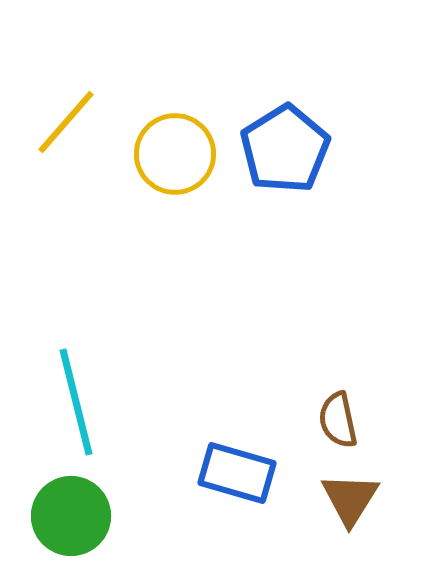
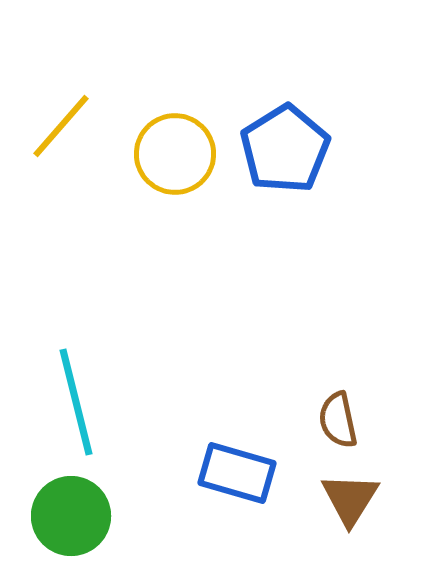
yellow line: moved 5 px left, 4 px down
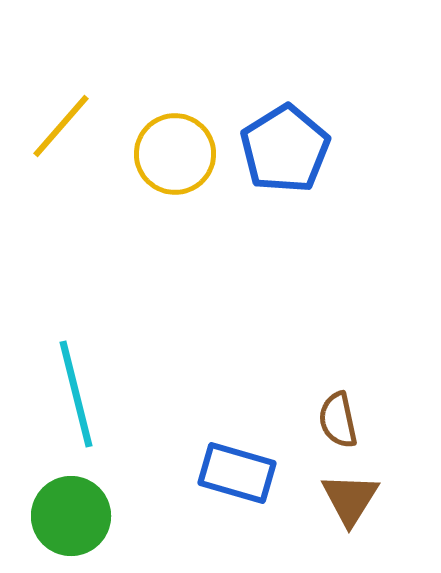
cyan line: moved 8 px up
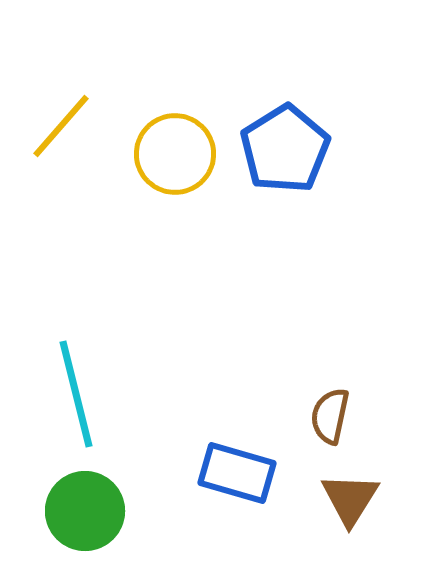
brown semicircle: moved 8 px left, 4 px up; rotated 24 degrees clockwise
green circle: moved 14 px right, 5 px up
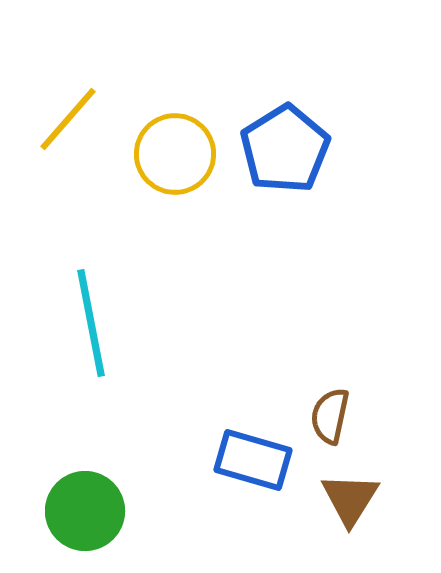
yellow line: moved 7 px right, 7 px up
cyan line: moved 15 px right, 71 px up; rotated 3 degrees clockwise
blue rectangle: moved 16 px right, 13 px up
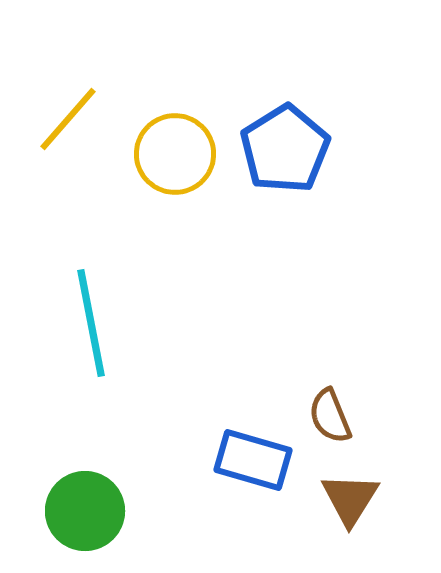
brown semicircle: rotated 34 degrees counterclockwise
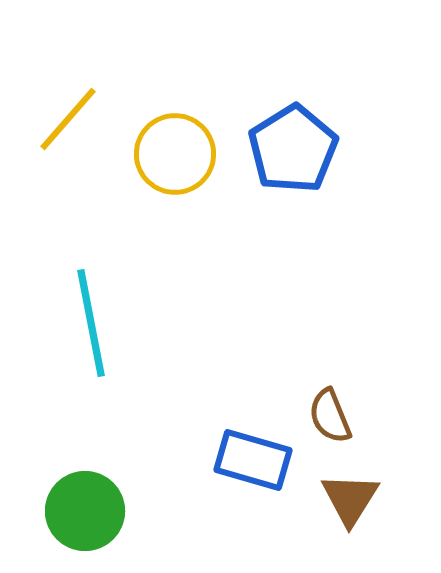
blue pentagon: moved 8 px right
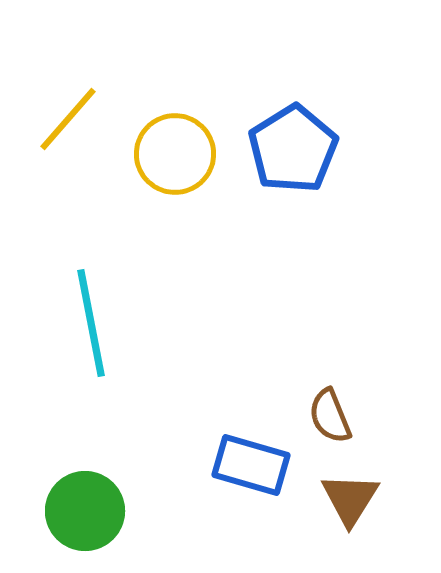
blue rectangle: moved 2 px left, 5 px down
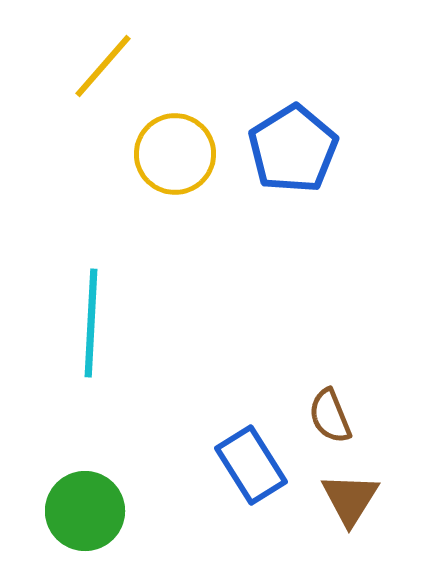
yellow line: moved 35 px right, 53 px up
cyan line: rotated 14 degrees clockwise
blue rectangle: rotated 42 degrees clockwise
